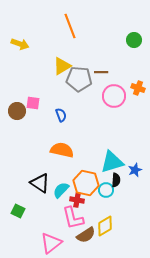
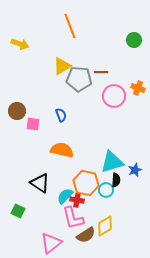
pink square: moved 21 px down
cyan semicircle: moved 4 px right, 6 px down
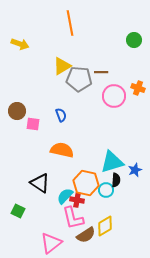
orange line: moved 3 px up; rotated 10 degrees clockwise
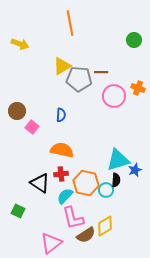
blue semicircle: rotated 24 degrees clockwise
pink square: moved 1 px left, 3 px down; rotated 32 degrees clockwise
cyan triangle: moved 6 px right, 2 px up
red cross: moved 16 px left, 26 px up; rotated 16 degrees counterclockwise
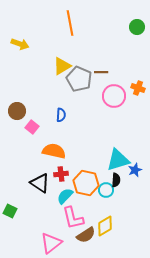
green circle: moved 3 px right, 13 px up
gray pentagon: rotated 20 degrees clockwise
orange semicircle: moved 8 px left, 1 px down
green square: moved 8 px left
